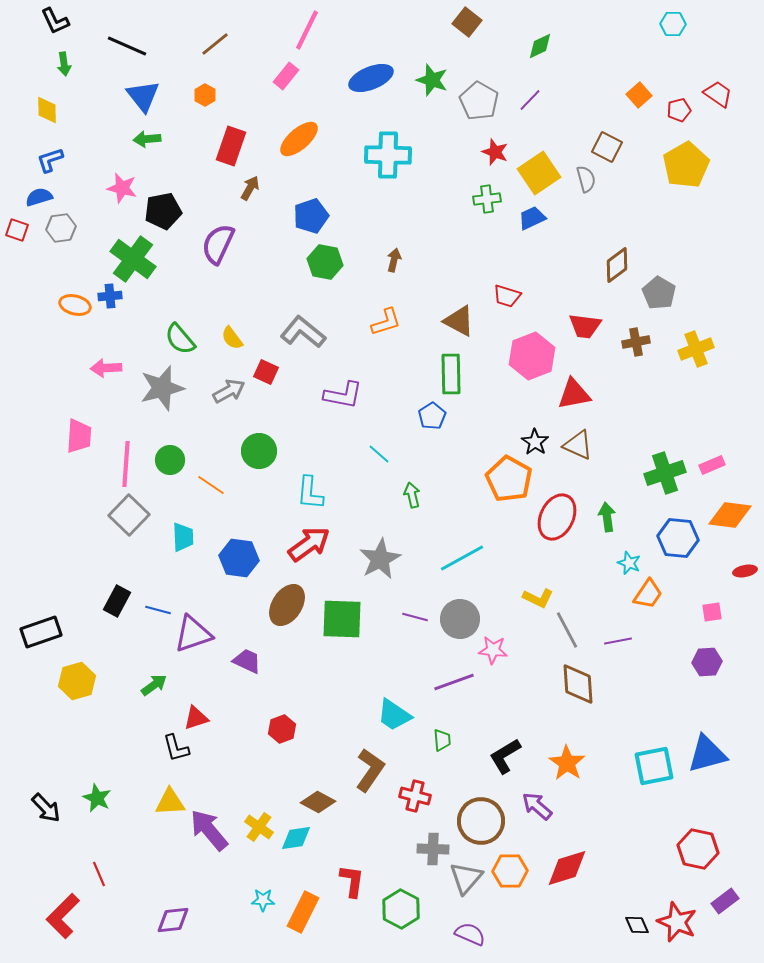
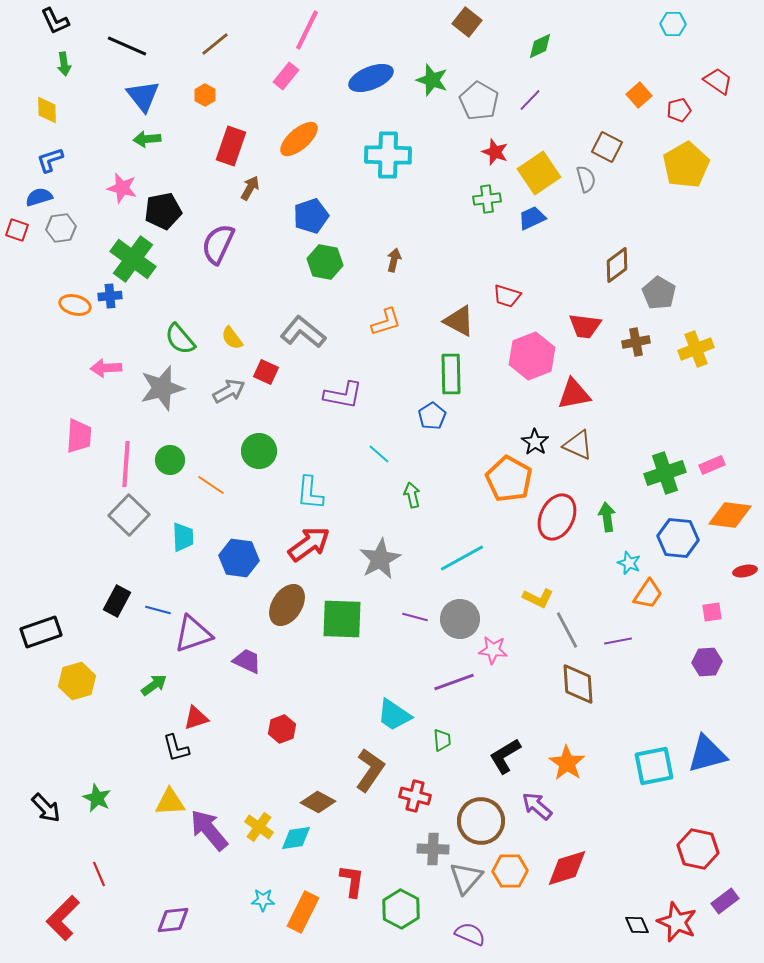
red trapezoid at (718, 94): moved 13 px up
red L-shape at (63, 916): moved 2 px down
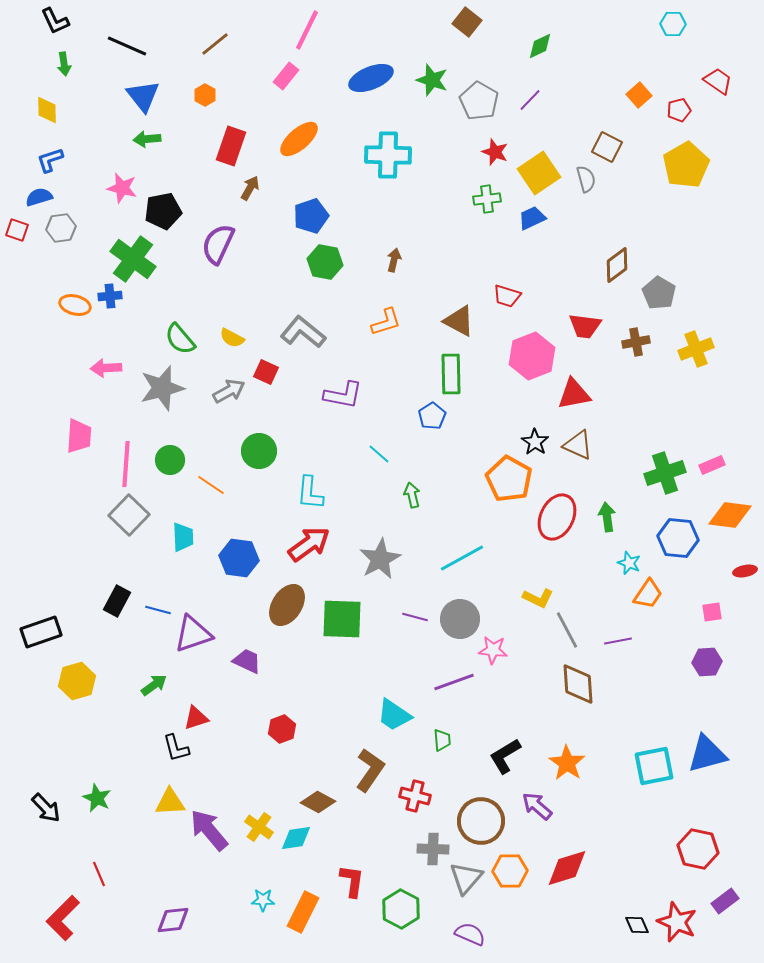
yellow semicircle at (232, 338): rotated 25 degrees counterclockwise
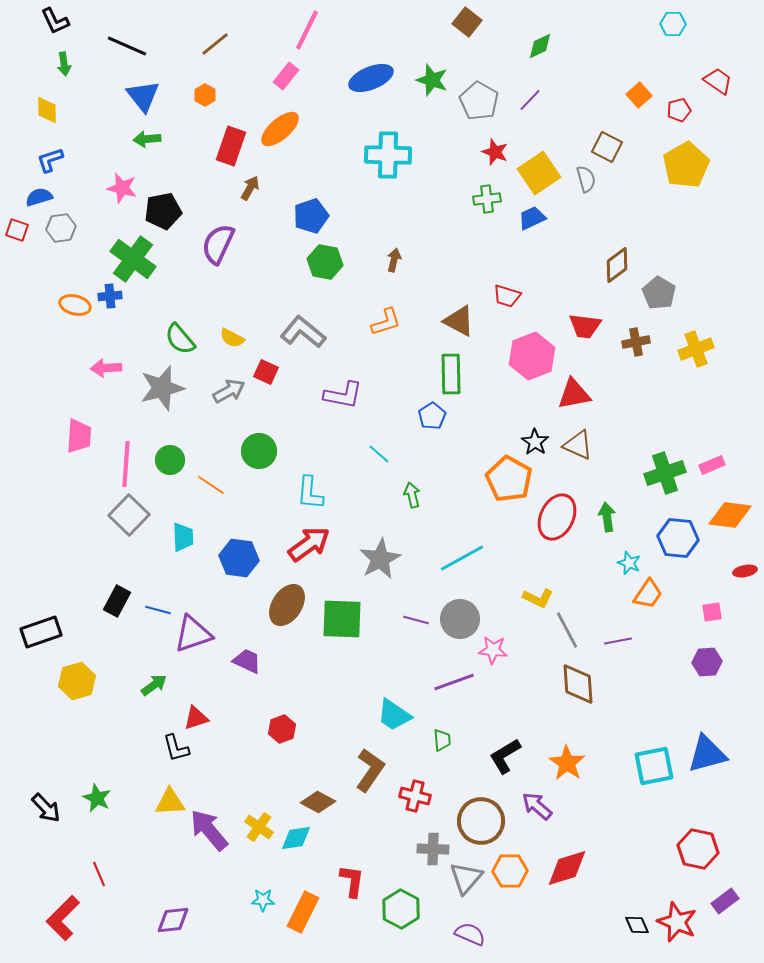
orange ellipse at (299, 139): moved 19 px left, 10 px up
purple line at (415, 617): moved 1 px right, 3 px down
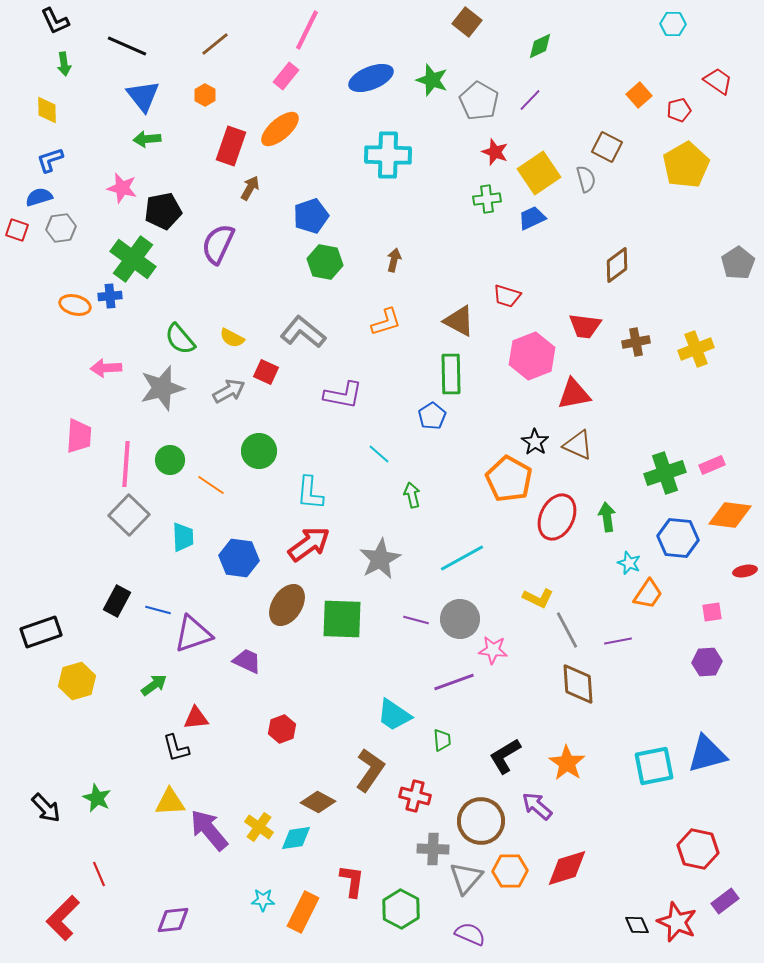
gray pentagon at (659, 293): moved 79 px right, 30 px up; rotated 8 degrees clockwise
red triangle at (196, 718): rotated 12 degrees clockwise
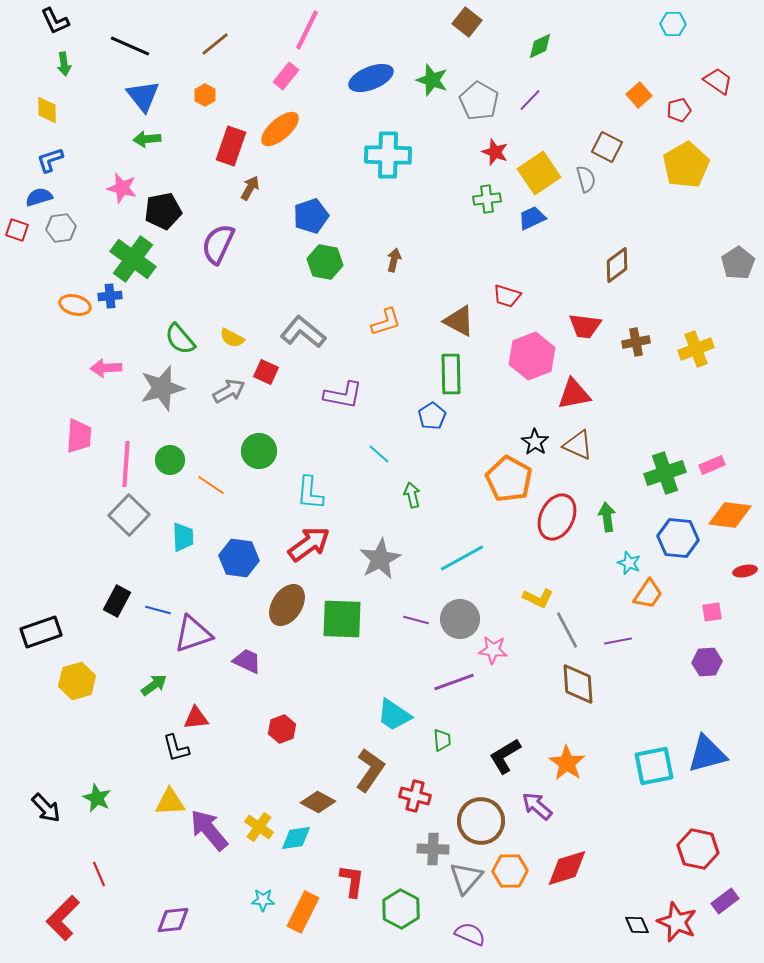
black line at (127, 46): moved 3 px right
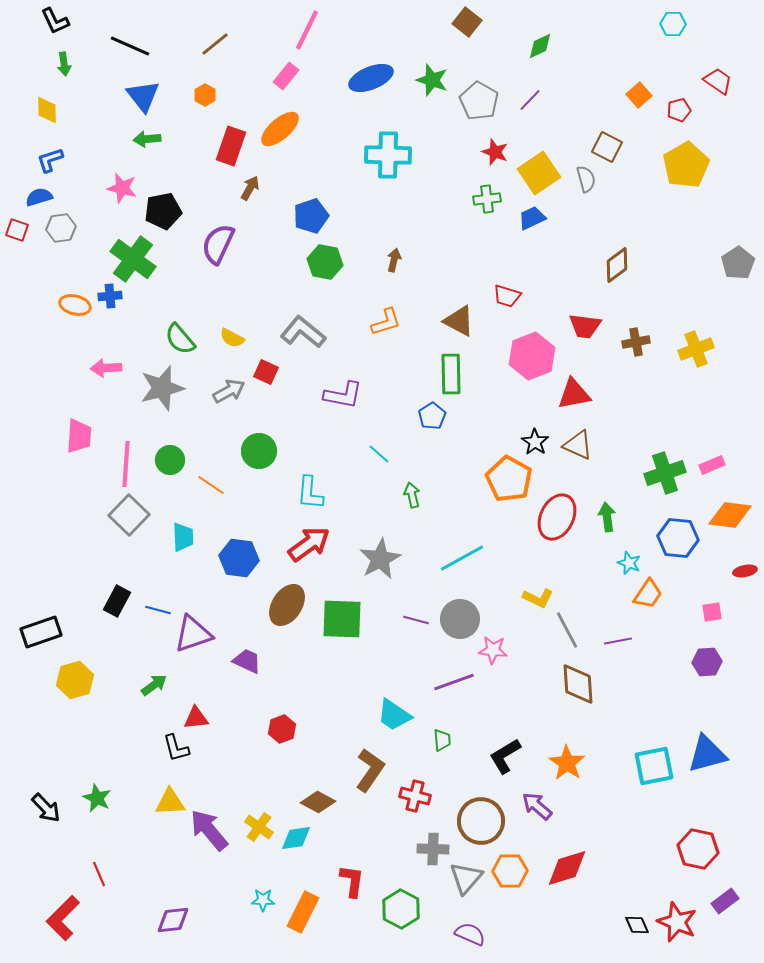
yellow hexagon at (77, 681): moved 2 px left, 1 px up
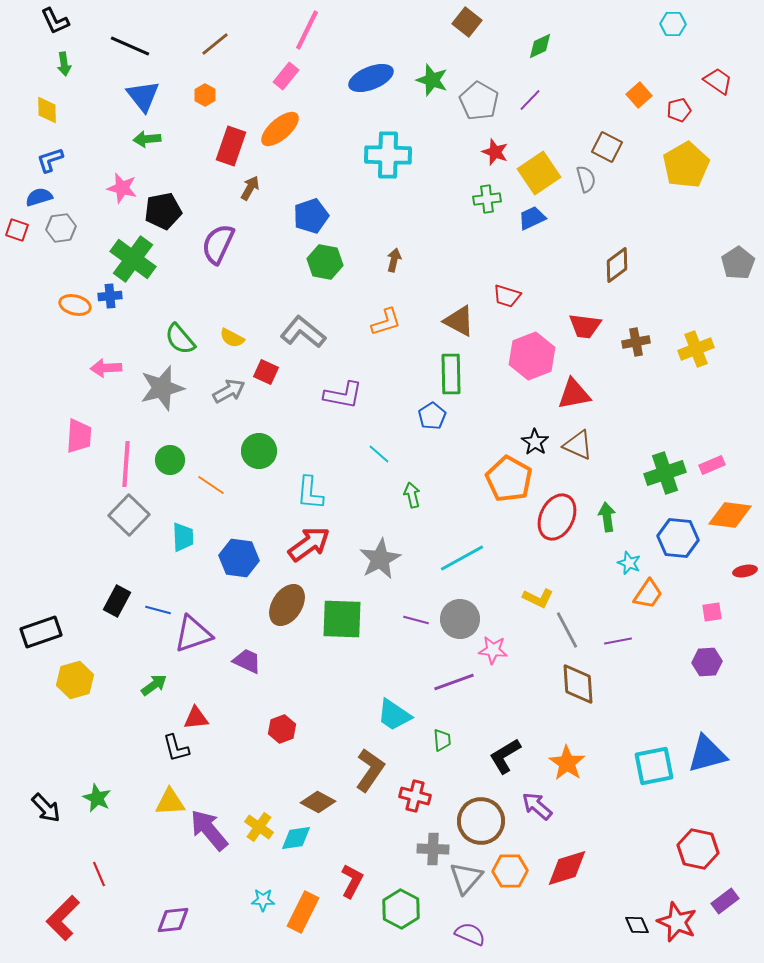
red L-shape at (352, 881): rotated 20 degrees clockwise
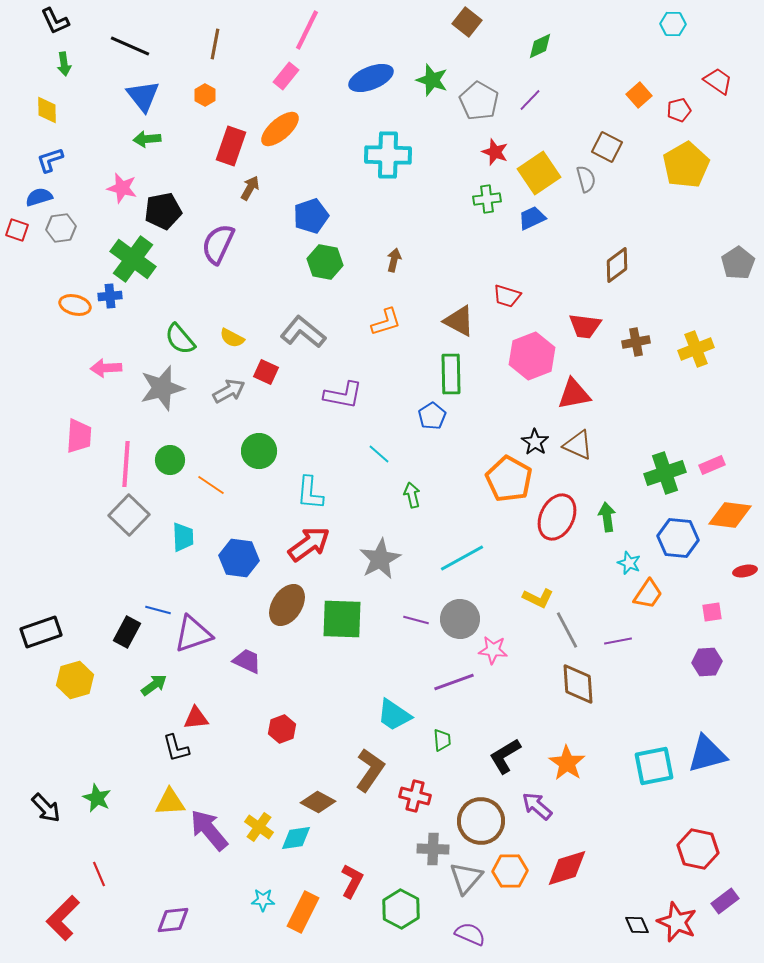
brown line at (215, 44): rotated 40 degrees counterclockwise
black rectangle at (117, 601): moved 10 px right, 31 px down
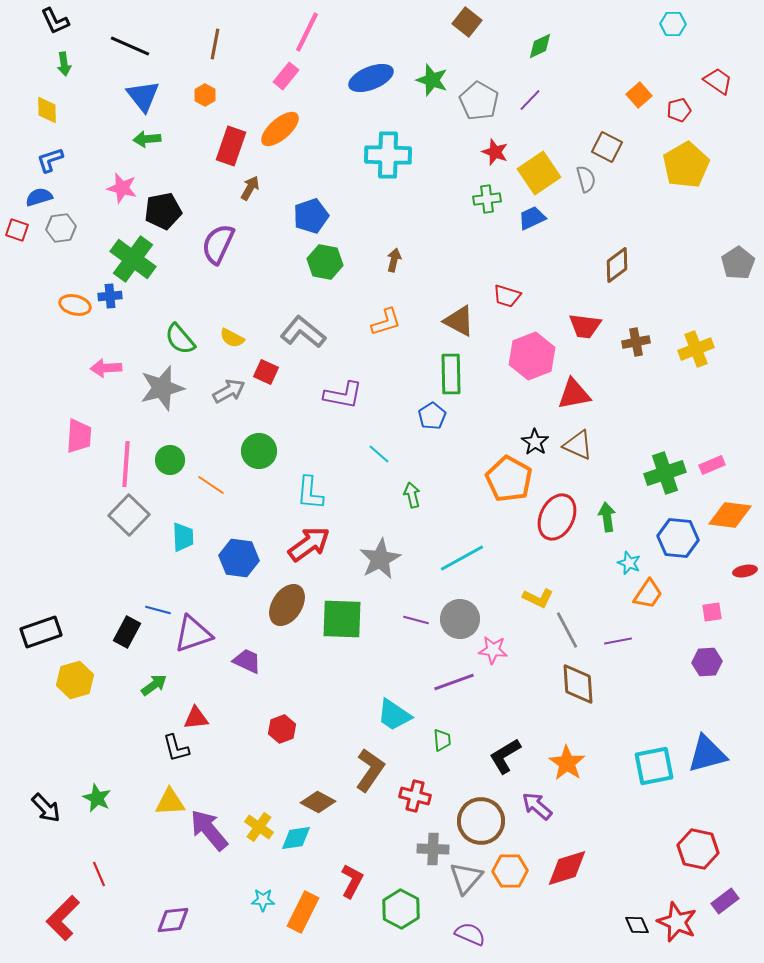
pink line at (307, 30): moved 2 px down
